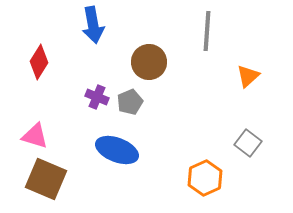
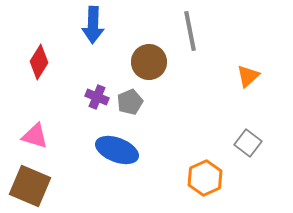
blue arrow: rotated 12 degrees clockwise
gray line: moved 17 px left; rotated 15 degrees counterclockwise
brown square: moved 16 px left, 7 px down
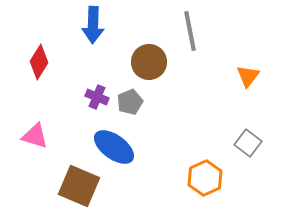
orange triangle: rotated 10 degrees counterclockwise
blue ellipse: moved 3 px left, 3 px up; rotated 15 degrees clockwise
brown square: moved 49 px right
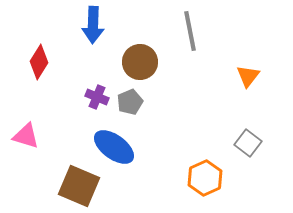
brown circle: moved 9 px left
pink triangle: moved 9 px left
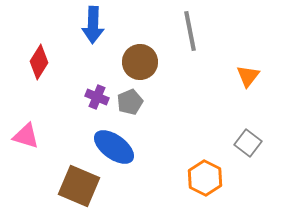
orange hexagon: rotated 8 degrees counterclockwise
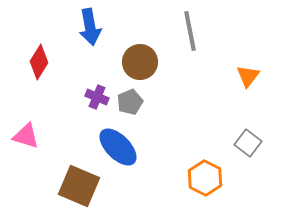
blue arrow: moved 3 px left, 2 px down; rotated 12 degrees counterclockwise
blue ellipse: moved 4 px right; rotated 9 degrees clockwise
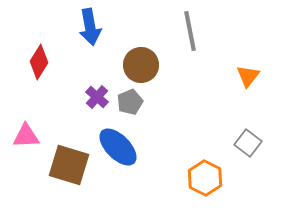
brown circle: moved 1 px right, 3 px down
purple cross: rotated 20 degrees clockwise
pink triangle: rotated 20 degrees counterclockwise
brown square: moved 10 px left, 21 px up; rotated 6 degrees counterclockwise
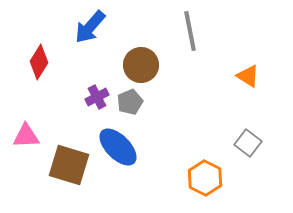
blue arrow: rotated 51 degrees clockwise
orange triangle: rotated 35 degrees counterclockwise
purple cross: rotated 20 degrees clockwise
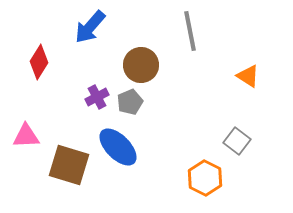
gray square: moved 11 px left, 2 px up
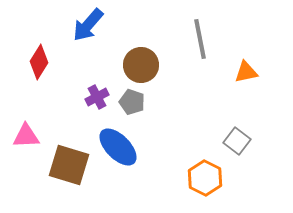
blue arrow: moved 2 px left, 2 px up
gray line: moved 10 px right, 8 px down
orange triangle: moved 2 px left, 4 px up; rotated 45 degrees counterclockwise
gray pentagon: moved 2 px right; rotated 30 degrees counterclockwise
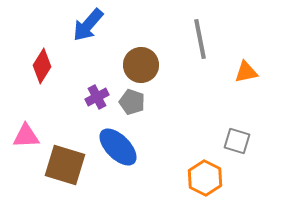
red diamond: moved 3 px right, 4 px down
gray square: rotated 20 degrees counterclockwise
brown square: moved 4 px left
